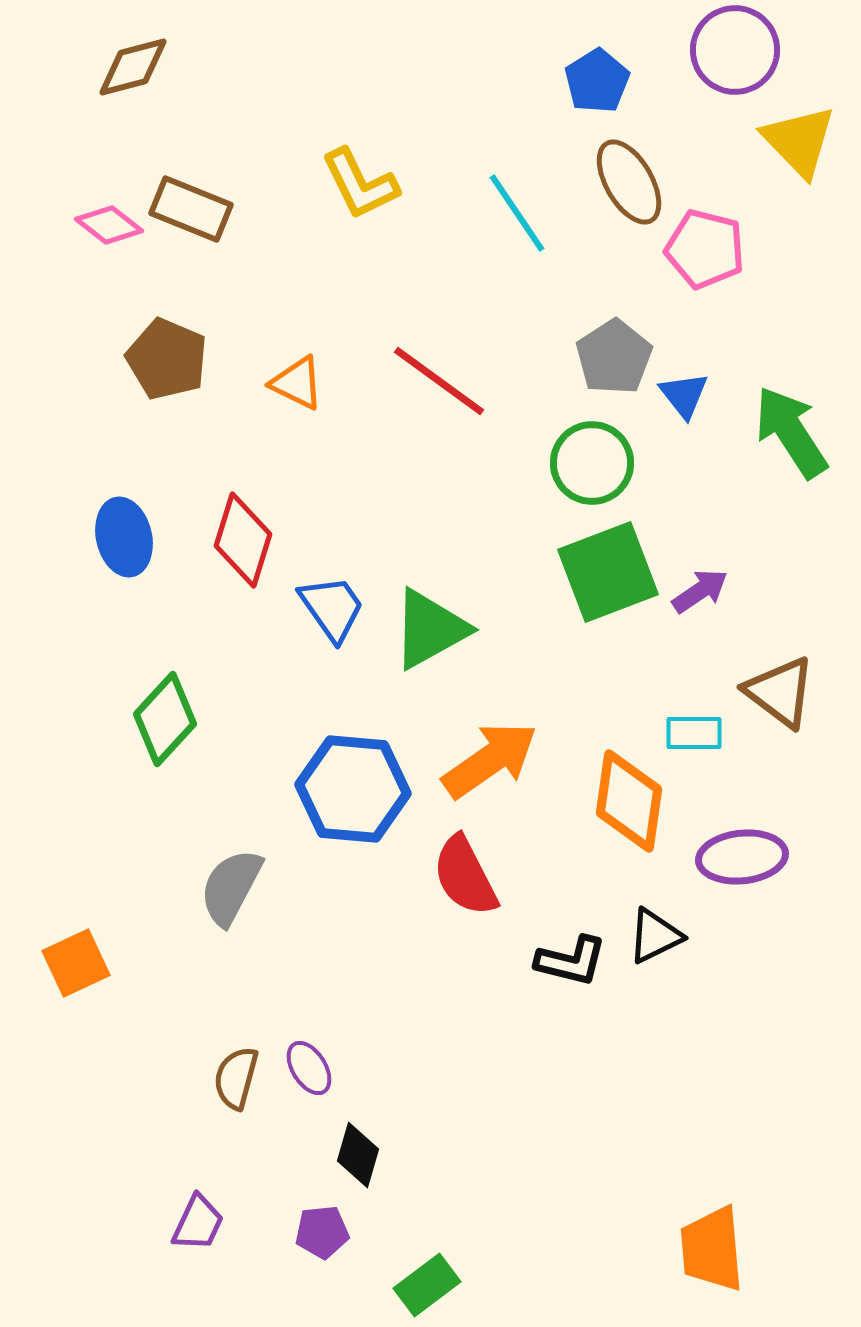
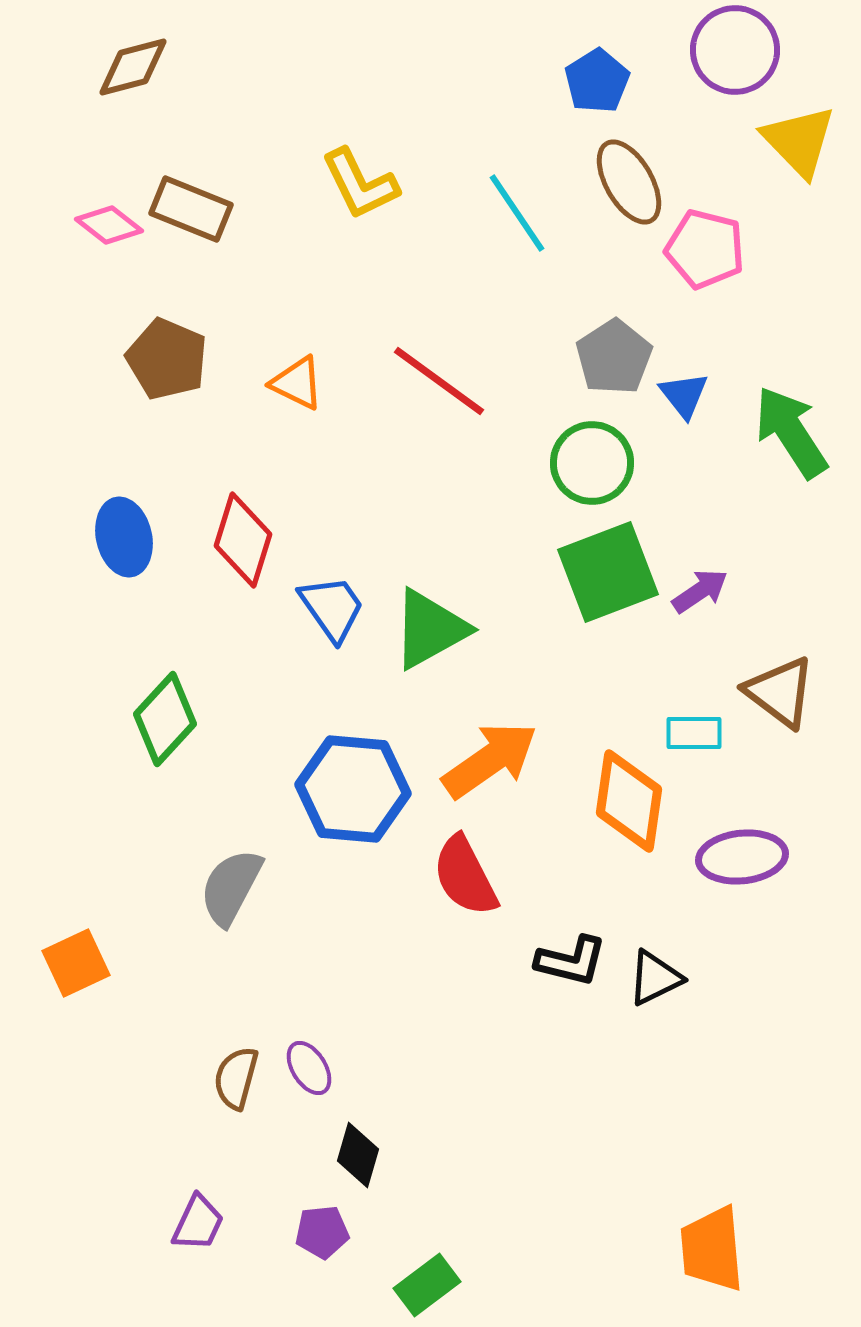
black triangle at (655, 936): moved 42 px down
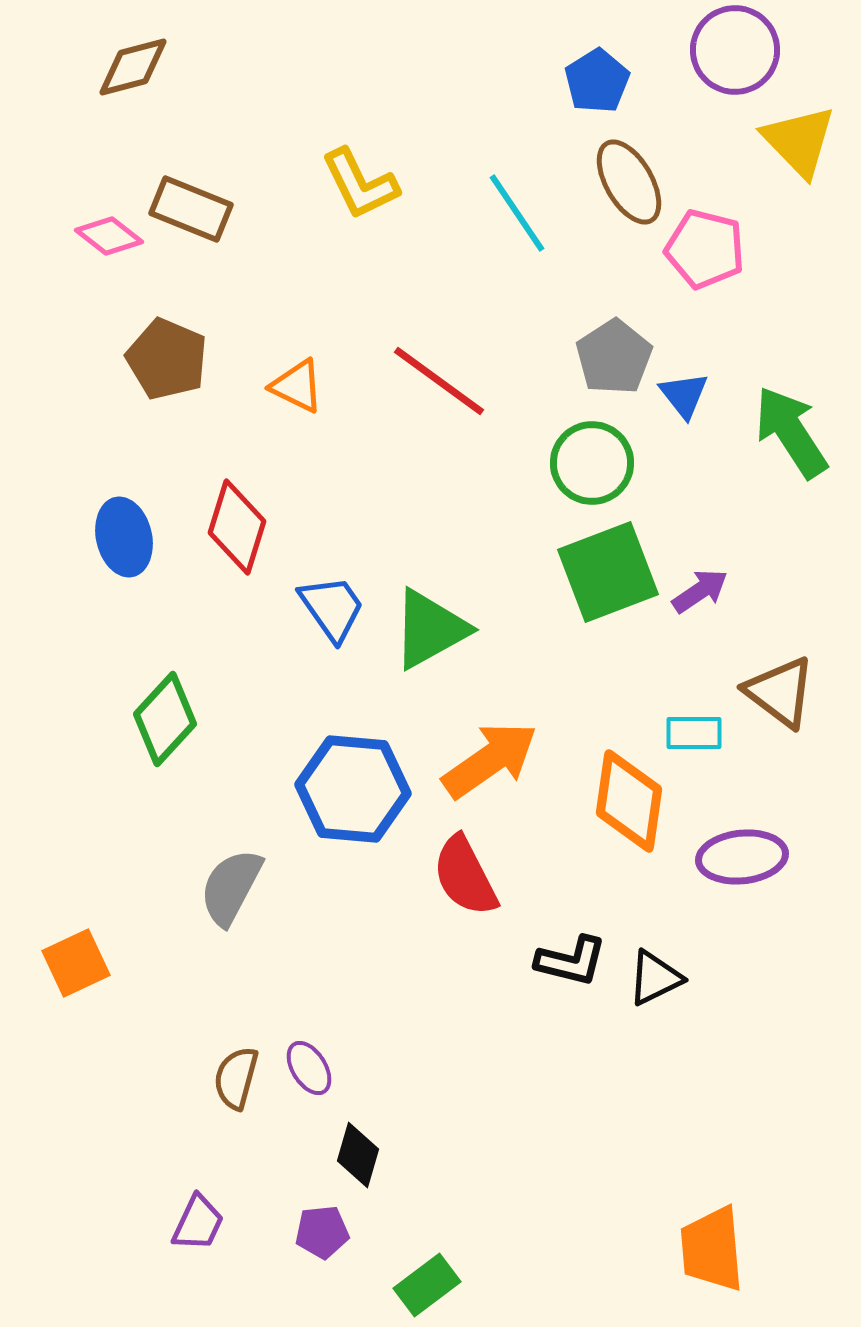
pink diamond at (109, 225): moved 11 px down
orange triangle at (297, 383): moved 3 px down
red diamond at (243, 540): moved 6 px left, 13 px up
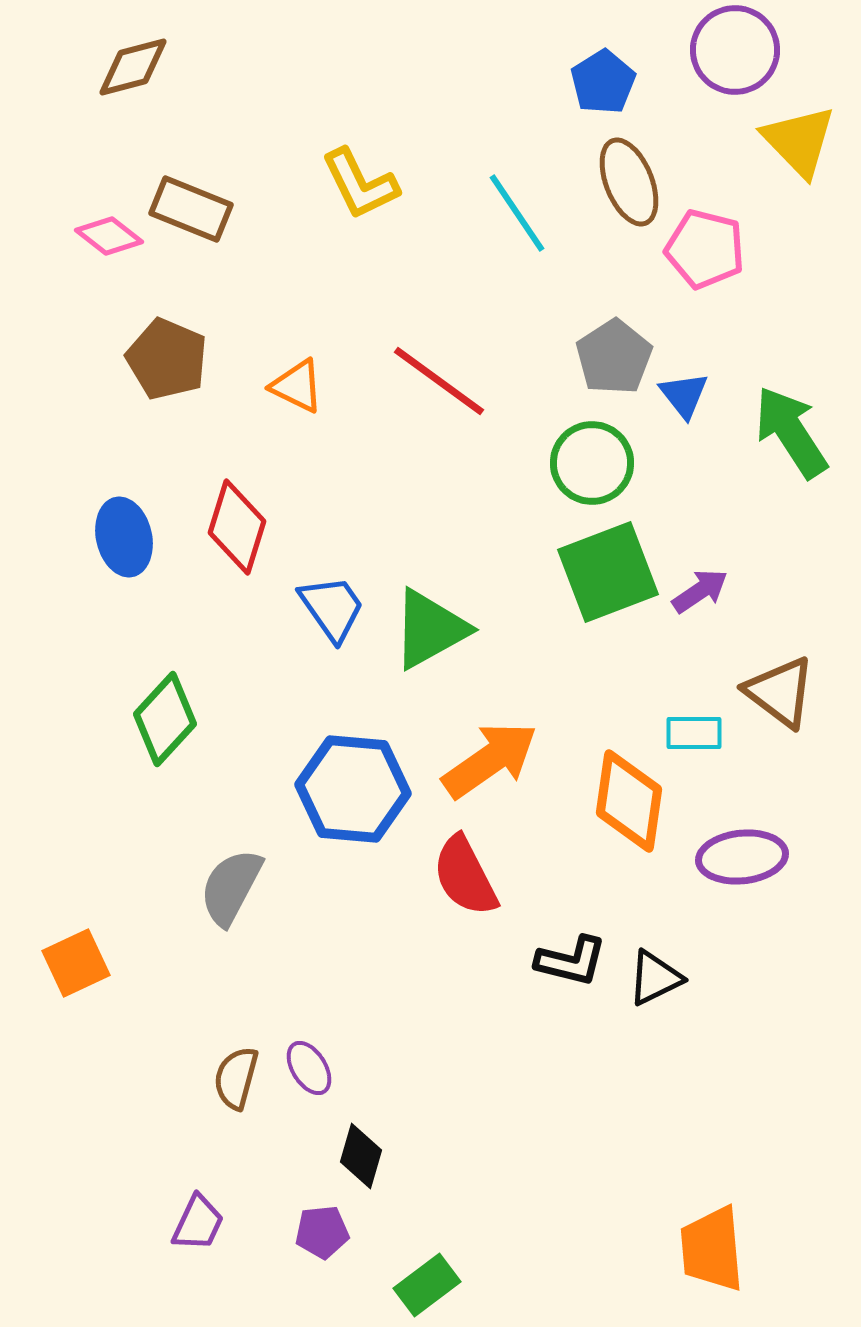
blue pentagon at (597, 81): moved 6 px right, 1 px down
brown ellipse at (629, 182): rotated 8 degrees clockwise
black diamond at (358, 1155): moved 3 px right, 1 px down
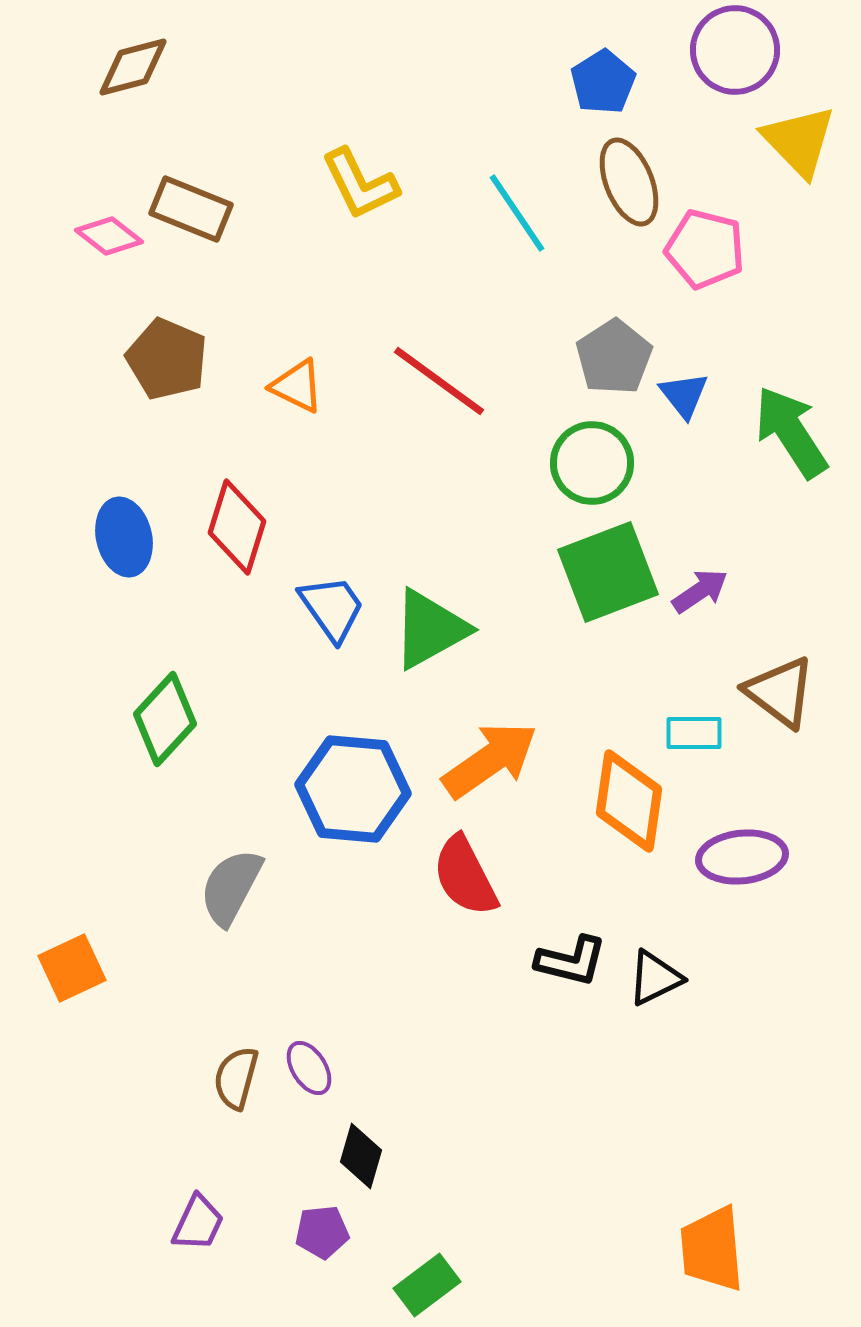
orange square at (76, 963): moved 4 px left, 5 px down
